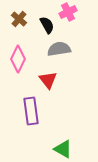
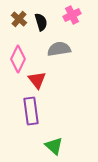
pink cross: moved 4 px right, 3 px down
black semicircle: moved 6 px left, 3 px up; rotated 12 degrees clockwise
red triangle: moved 11 px left
green triangle: moved 9 px left, 3 px up; rotated 12 degrees clockwise
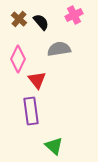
pink cross: moved 2 px right
black semicircle: rotated 24 degrees counterclockwise
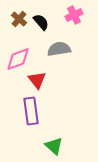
pink diamond: rotated 44 degrees clockwise
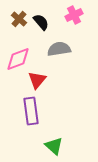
red triangle: rotated 18 degrees clockwise
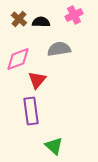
black semicircle: rotated 48 degrees counterclockwise
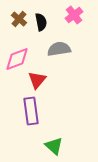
pink cross: rotated 12 degrees counterclockwise
black semicircle: rotated 78 degrees clockwise
pink diamond: moved 1 px left
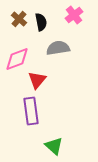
gray semicircle: moved 1 px left, 1 px up
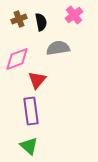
brown cross: rotated 28 degrees clockwise
green triangle: moved 25 px left
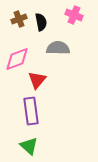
pink cross: rotated 30 degrees counterclockwise
gray semicircle: rotated 10 degrees clockwise
